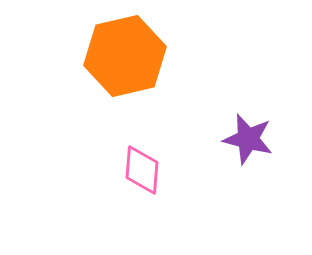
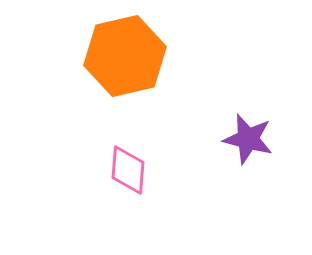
pink diamond: moved 14 px left
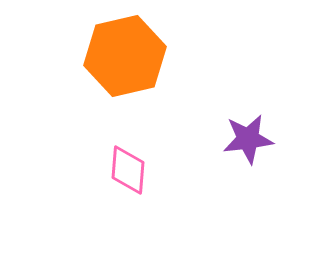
purple star: rotated 21 degrees counterclockwise
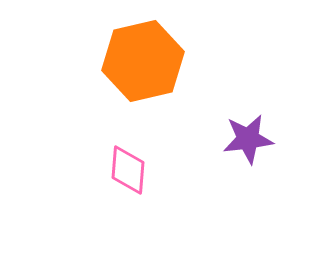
orange hexagon: moved 18 px right, 5 px down
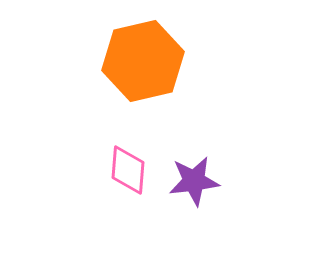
purple star: moved 54 px left, 42 px down
